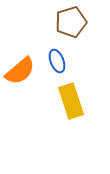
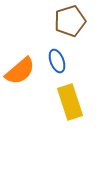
brown pentagon: moved 1 px left, 1 px up
yellow rectangle: moved 1 px left, 1 px down
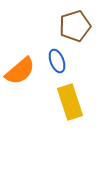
brown pentagon: moved 5 px right, 5 px down
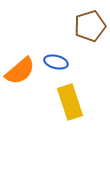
brown pentagon: moved 15 px right
blue ellipse: moved 1 px left, 1 px down; rotated 55 degrees counterclockwise
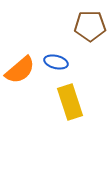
brown pentagon: rotated 16 degrees clockwise
orange semicircle: moved 1 px up
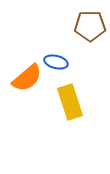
orange semicircle: moved 7 px right, 8 px down
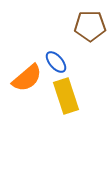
blue ellipse: rotated 35 degrees clockwise
yellow rectangle: moved 4 px left, 6 px up
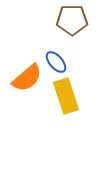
brown pentagon: moved 18 px left, 6 px up
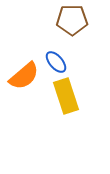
orange semicircle: moved 3 px left, 2 px up
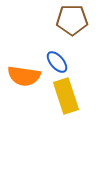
blue ellipse: moved 1 px right
orange semicircle: rotated 48 degrees clockwise
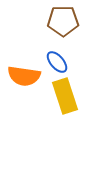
brown pentagon: moved 9 px left, 1 px down
yellow rectangle: moved 1 px left
